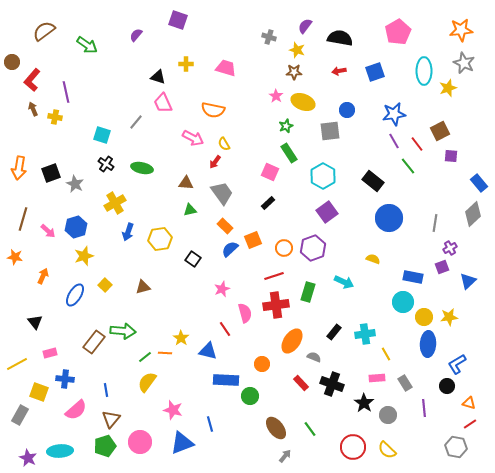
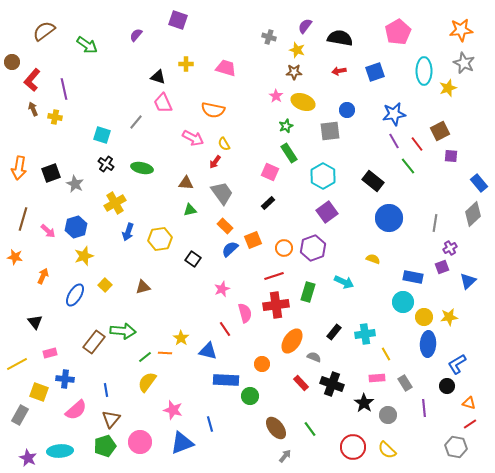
purple line at (66, 92): moved 2 px left, 3 px up
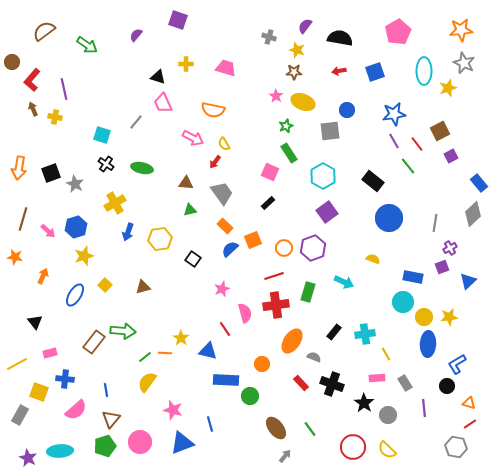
purple square at (451, 156): rotated 32 degrees counterclockwise
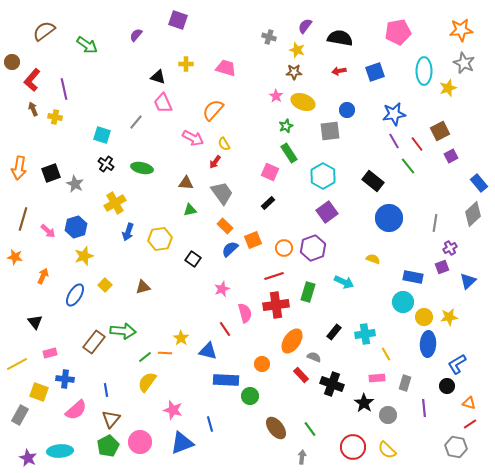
pink pentagon at (398, 32): rotated 20 degrees clockwise
orange semicircle at (213, 110): rotated 120 degrees clockwise
red rectangle at (301, 383): moved 8 px up
gray rectangle at (405, 383): rotated 49 degrees clockwise
green pentagon at (105, 446): moved 3 px right; rotated 10 degrees counterclockwise
gray arrow at (285, 456): moved 17 px right, 1 px down; rotated 32 degrees counterclockwise
